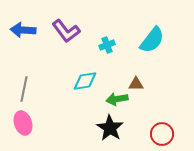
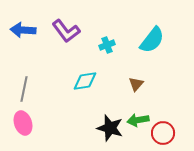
brown triangle: rotated 49 degrees counterclockwise
green arrow: moved 21 px right, 21 px down
black star: rotated 16 degrees counterclockwise
red circle: moved 1 px right, 1 px up
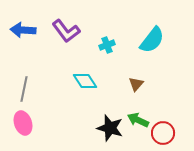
cyan diamond: rotated 65 degrees clockwise
green arrow: rotated 35 degrees clockwise
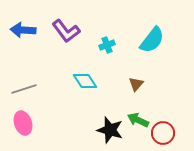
gray line: rotated 60 degrees clockwise
black star: moved 2 px down
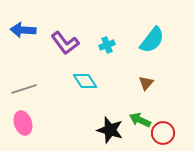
purple L-shape: moved 1 px left, 12 px down
brown triangle: moved 10 px right, 1 px up
green arrow: moved 2 px right
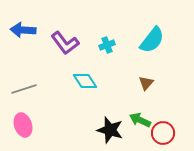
pink ellipse: moved 2 px down
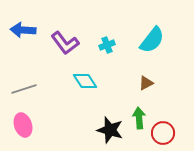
brown triangle: rotated 21 degrees clockwise
green arrow: moved 1 px left, 2 px up; rotated 60 degrees clockwise
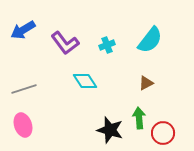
blue arrow: rotated 35 degrees counterclockwise
cyan semicircle: moved 2 px left
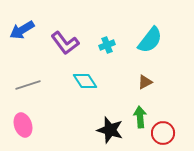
blue arrow: moved 1 px left
brown triangle: moved 1 px left, 1 px up
gray line: moved 4 px right, 4 px up
green arrow: moved 1 px right, 1 px up
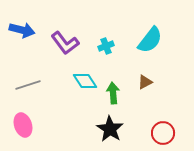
blue arrow: rotated 135 degrees counterclockwise
cyan cross: moved 1 px left, 1 px down
green arrow: moved 27 px left, 24 px up
black star: moved 1 px up; rotated 16 degrees clockwise
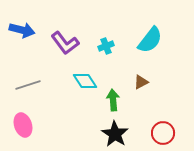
brown triangle: moved 4 px left
green arrow: moved 7 px down
black star: moved 5 px right, 5 px down
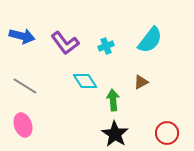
blue arrow: moved 6 px down
gray line: moved 3 px left, 1 px down; rotated 50 degrees clockwise
red circle: moved 4 px right
